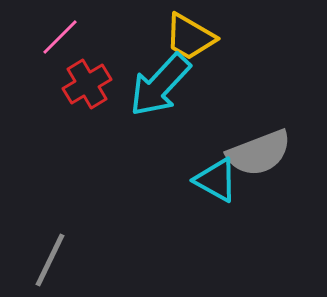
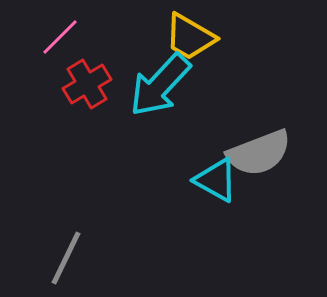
gray line: moved 16 px right, 2 px up
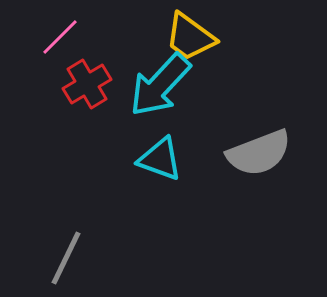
yellow trapezoid: rotated 6 degrees clockwise
cyan triangle: moved 56 px left, 21 px up; rotated 9 degrees counterclockwise
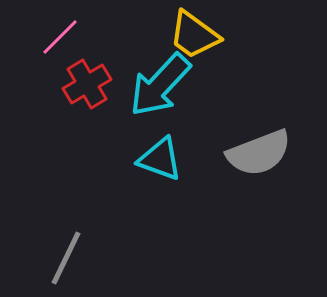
yellow trapezoid: moved 4 px right, 2 px up
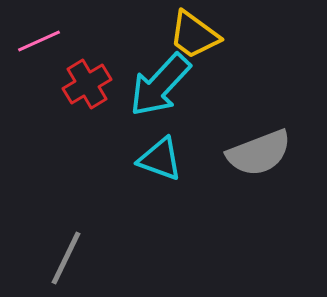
pink line: moved 21 px left, 4 px down; rotated 21 degrees clockwise
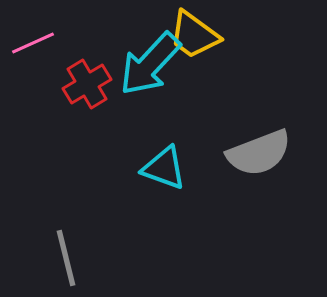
pink line: moved 6 px left, 2 px down
cyan arrow: moved 10 px left, 21 px up
cyan triangle: moved 4 px right, 9 px down
gray line: rotated 40 degrees counterclockwise
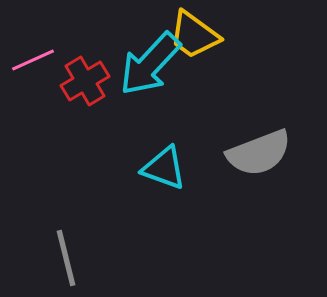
pink line: moved 17 px down
red cross: moved 2 px left, 3 px up
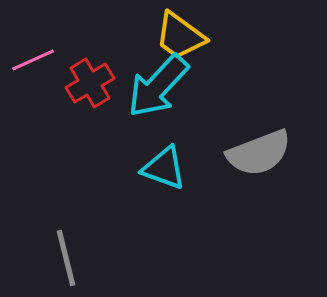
yellow trapezoid: moved 14 px left, 1 px down
cyan arrow: moved 8 px right, 22 px down
red cross: moved 5 px right, 2 px down
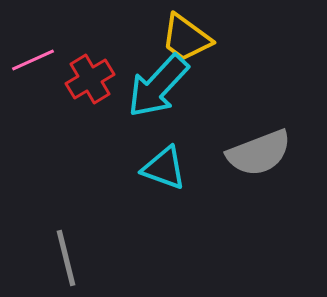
yellow trapezoid: moved 6 px right, 2 px down
red cross: moved 4 px up
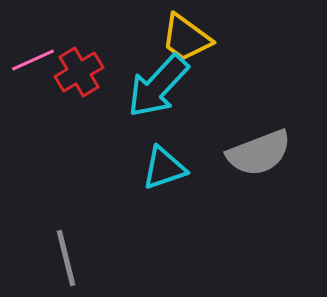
red cross: moved 11 px left, 7 px up
cyan triangle: rotated 39 degrees counterclockwise
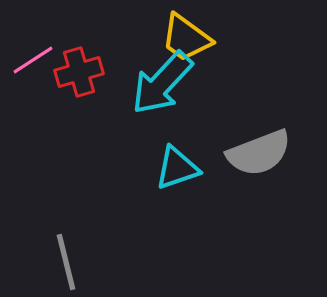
pink line: rotated 9 degrees counterclockwise
red cross: rotated 15 degrees clockwise
cyan arrow: moved 4 px right, 3 px up
cyan triangle: moved 13 px right
gray line: moved 4 px down
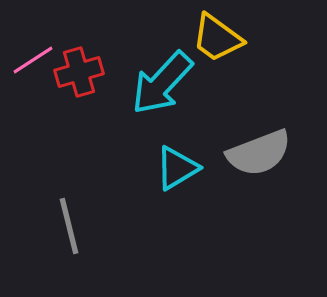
yellow trapezoid: moved 31 px right
cyan triangle: rotated 12 degrees counterclockwise
gray line: moved 3 px right, 36 px up
